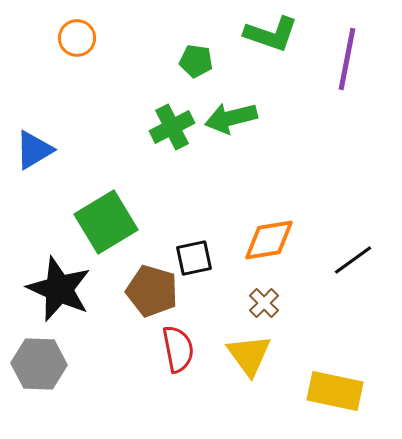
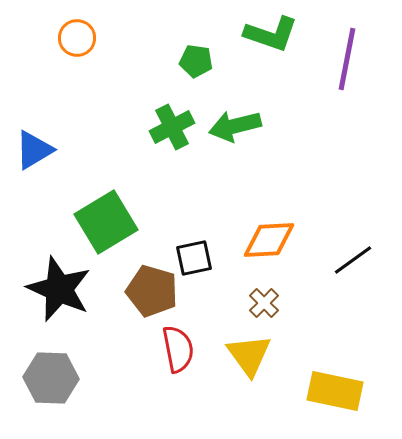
green arrow: moved 4 px right, 8 px down
orange diamond: rotated 6 degrees clockwise
gray hexagon: moved 12 px right, 14 px down
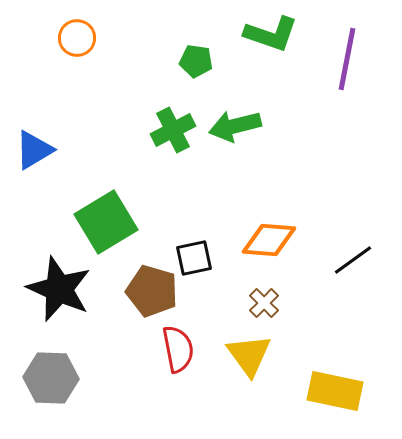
green cross: moved 1 px right, 3 px down
orange diamond: rotated 8 degrees clockwise
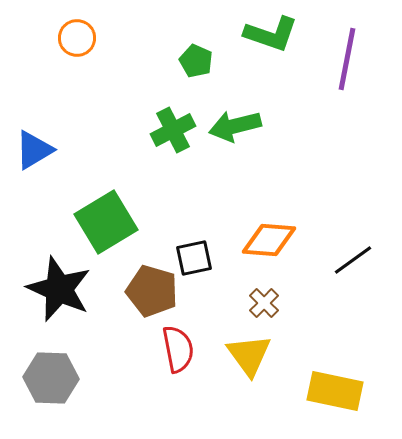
green pentagon: rotated 16 degrees clockwise
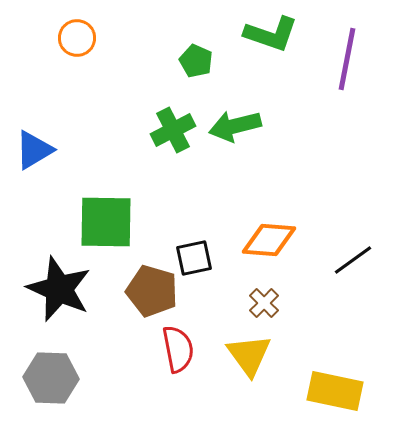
green square: rotated 32 degrees clockwise
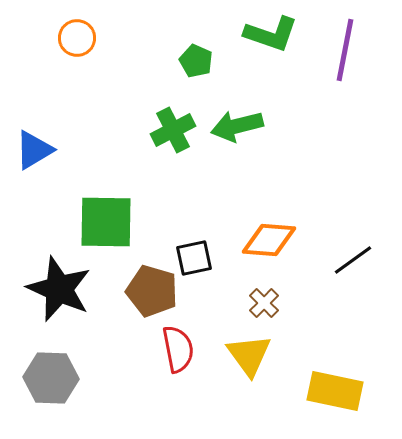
purple line: moved 2 px left, 9 px up
green arrow: moved 2 px right
